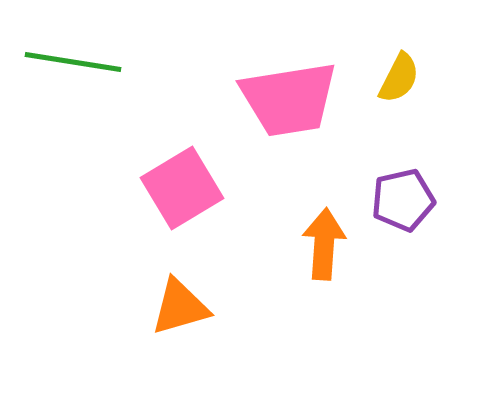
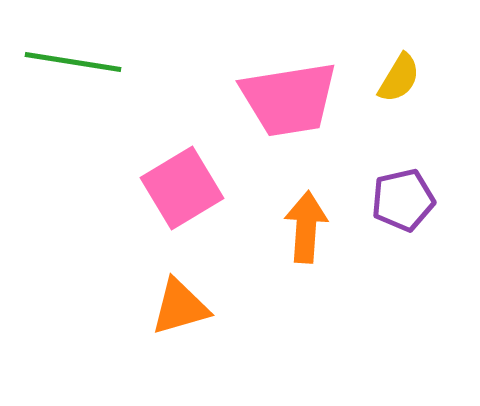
yellow semicircle: rotated 4 degrees clockwise
orange arrow: moved 18 px left, 17 px up
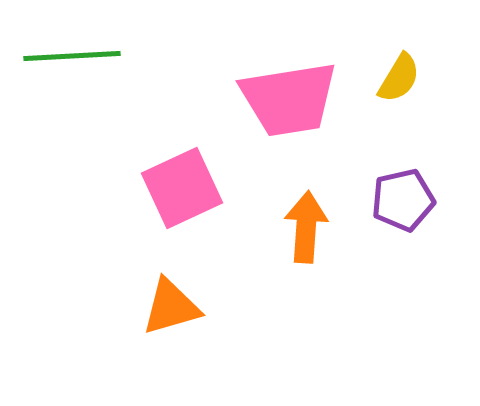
green line: moved 1 px left, 6 px up; rotated 12 degrees counterclockwise
pink square: rotated 6 degrees clockwise
orange triangle: moved 9 px left
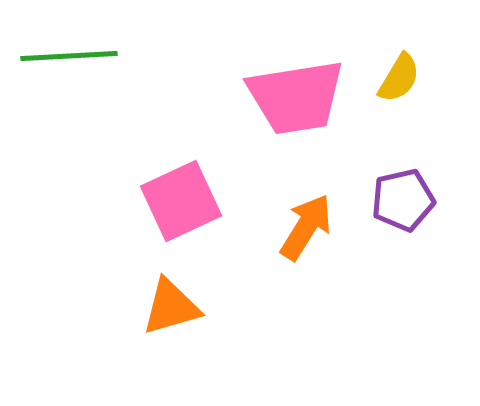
green line: moved 3 px left
pink trapezoid: moved 7 px right, 2 px up
pink square: moved 1 px left, 13 px down
orange arrow: rotated 28 degrees clockwise
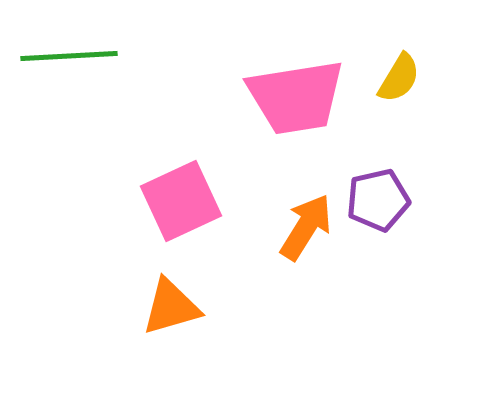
purple pentagon: moved 25 px left
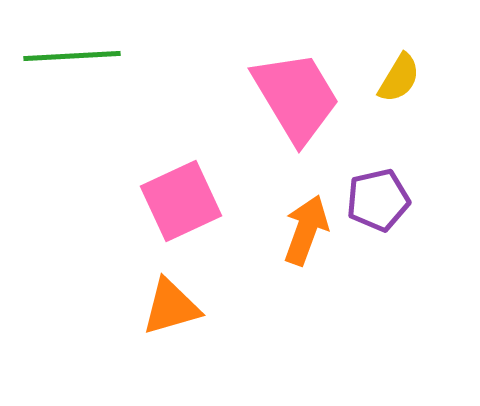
green line: moved 3 px right
pink trapezoid: rotated 112 degrees counterclockwise
orange arrow: moved 3 px down; rotated 12 degrees counterclockwise
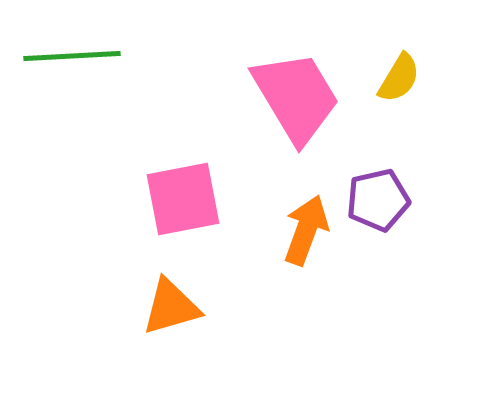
pink square: moved 2 px right, 2 px up; rotated 14 degrees clockwise
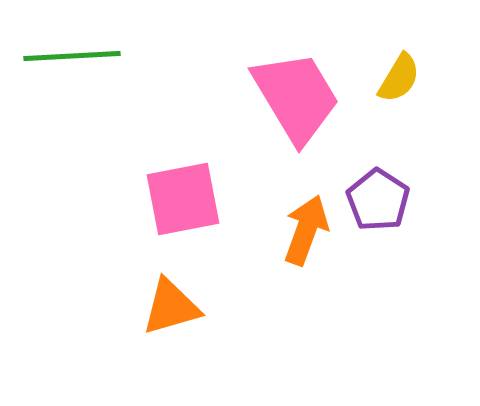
purple pentagon: rotated 26 degrees counterclockwise
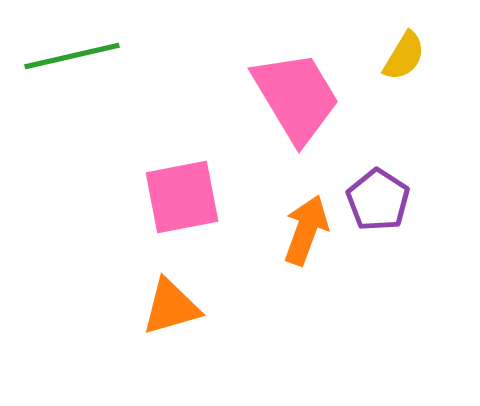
green line: rotated 10 degrees counterclockwise
yellow semicircle: moved 5 px right, 22 px up
pink square: moved 1 px left, 2 px up
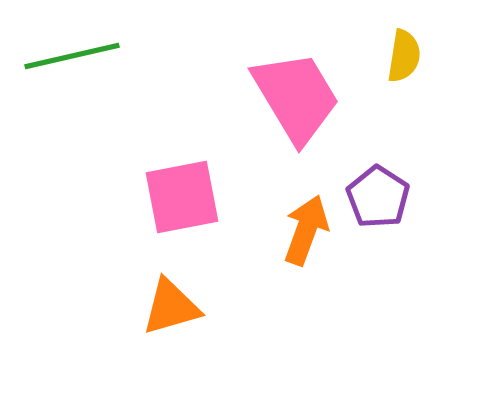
yellow semicircle: rotated 22 degrees counterclockwise
purple pentagon: moved 3 px up
